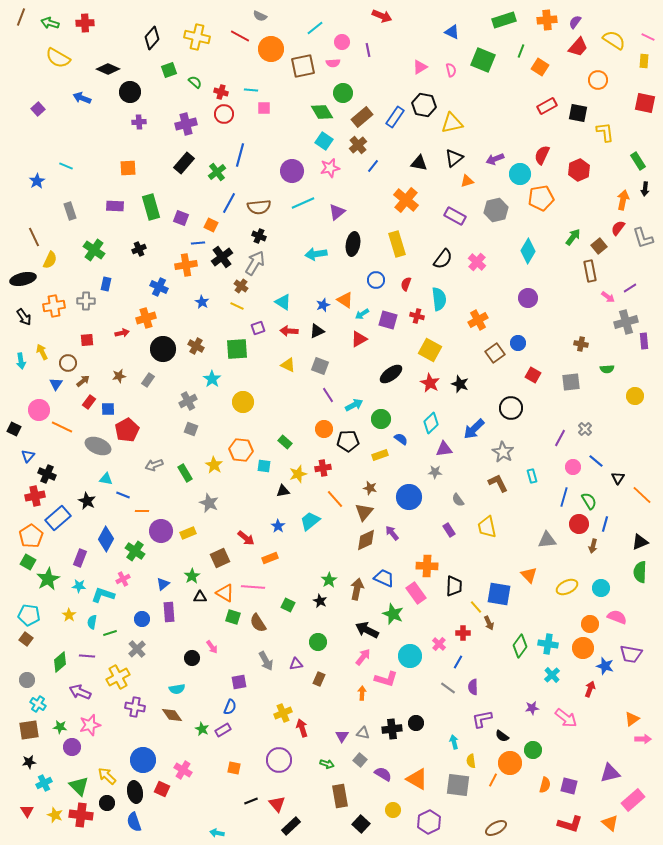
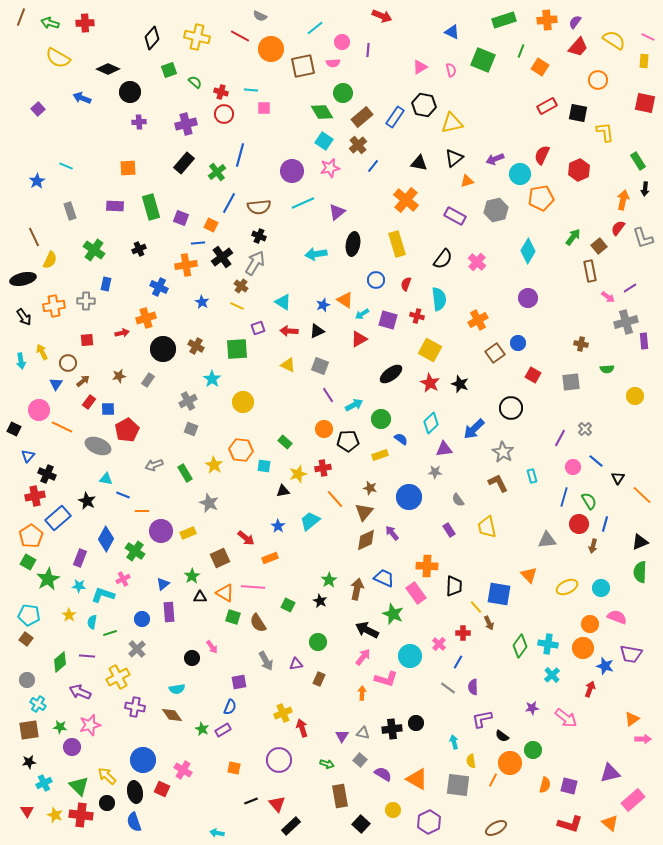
purple line at (368, 50): rotated 16 degrees clockwise
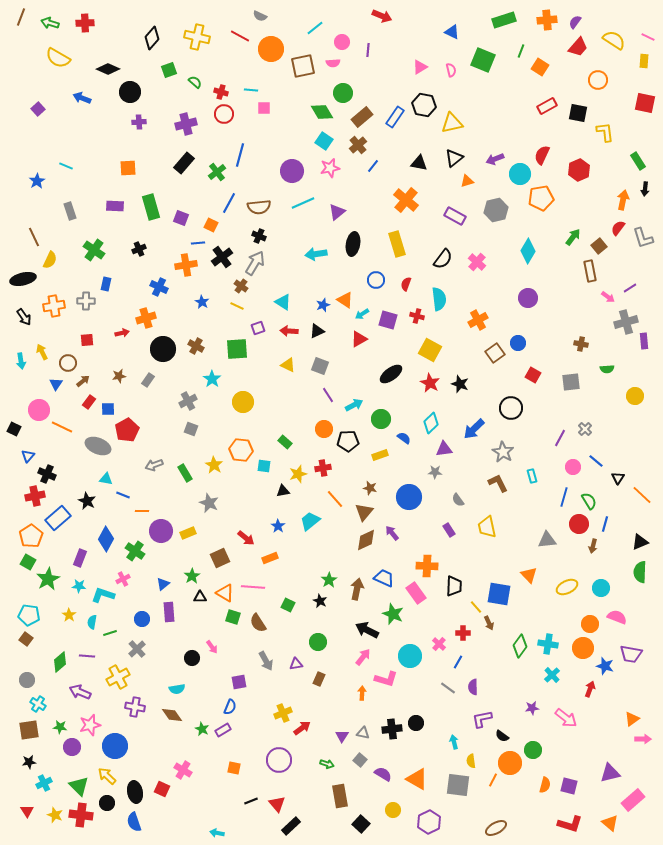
blue semicircle at (401, 439): moved 3 px right, 1 px up
red arrow at (302, 728): rotated 72 degrees clockwise
blue circle at (143, 760): moved 28 px left, 14 px up
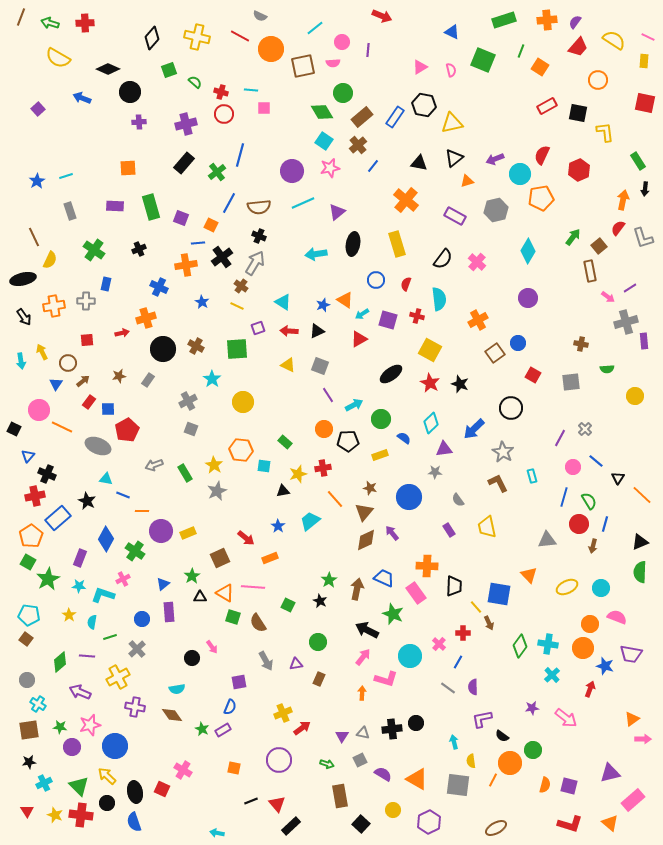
cyan line at (66, 166): moved 10 px down; rotated 40 degrees counterclockwise
gray star at (209, 503): moved 8 px right, 12 px up; rotated 24 degrees clockwise
green line at (110, 633): moved 4 px down
gray square at (360, 760): rotated 24 degrees clockwise
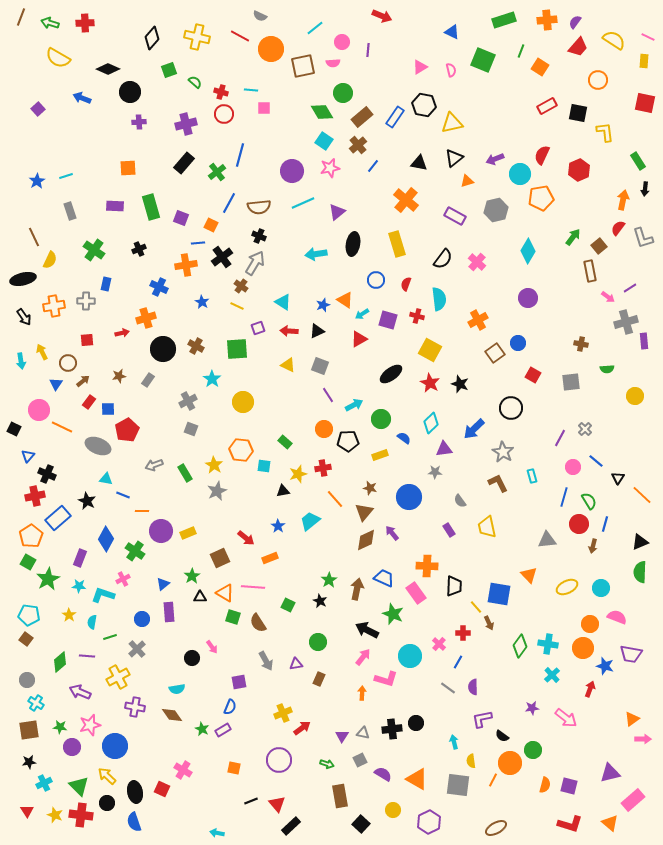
gray semicircle at (458, 500): moved 2 px right, 1 px down
cyan cross at (38, 704): moved 2 px left, 1 px up
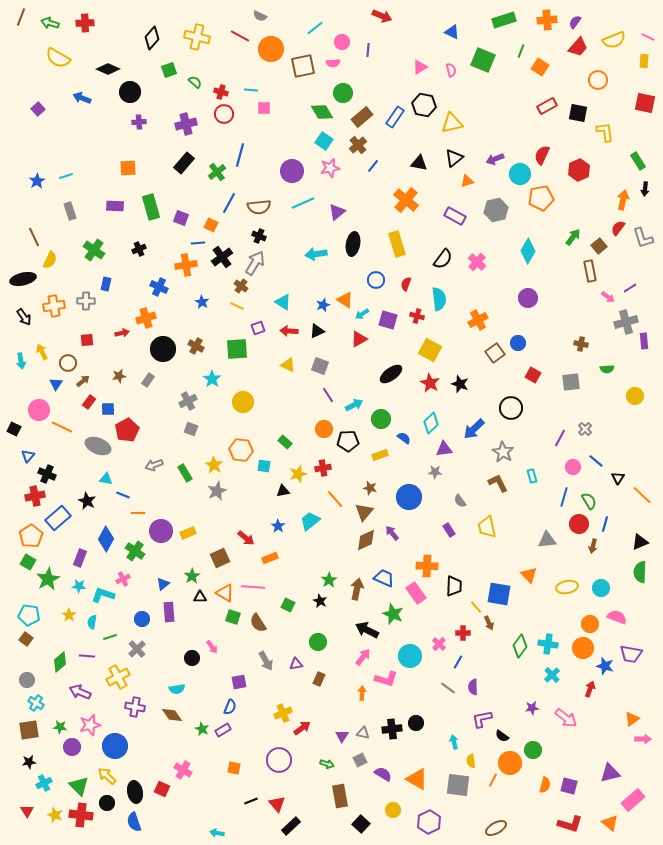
yellow semicircle at (614, 40): rotated 125 degrees clockwise
orange line at (142, 511): moved 4 px left, 2 px down
yellow ellipse at (567, 587): rotated 15 degrees clockwise
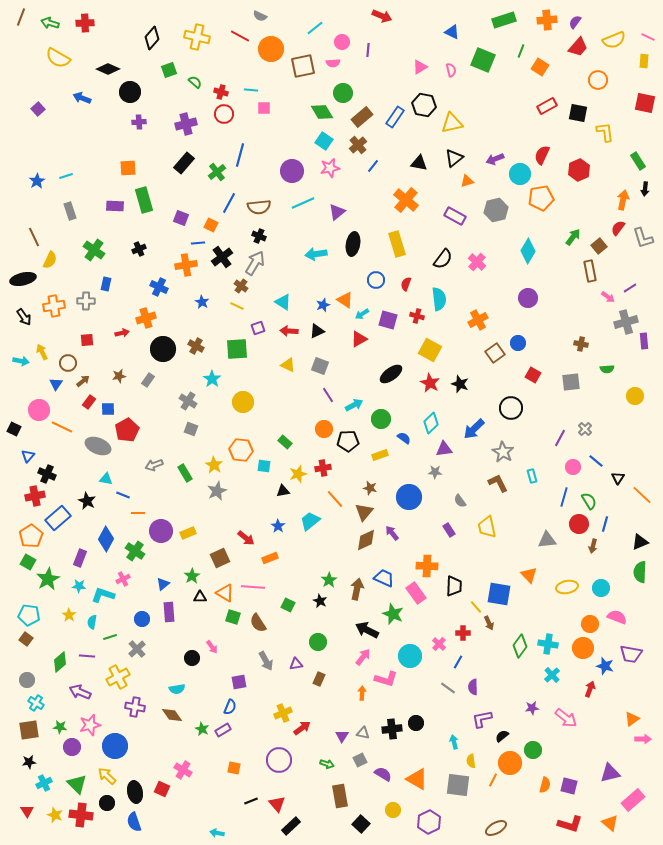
green rectangle at (151, 207): moved 7 px left, 7 px up
cyan arrow at (21, 361): rotated 70 degrees counterclockwise
gray cross at (188, 401): rotated 30 degrees counterclockwise
black semicircle at (502, 736): rotated 104 degrees clockwise
green triangle at (79, 786): moved 2 px left, 2 px up
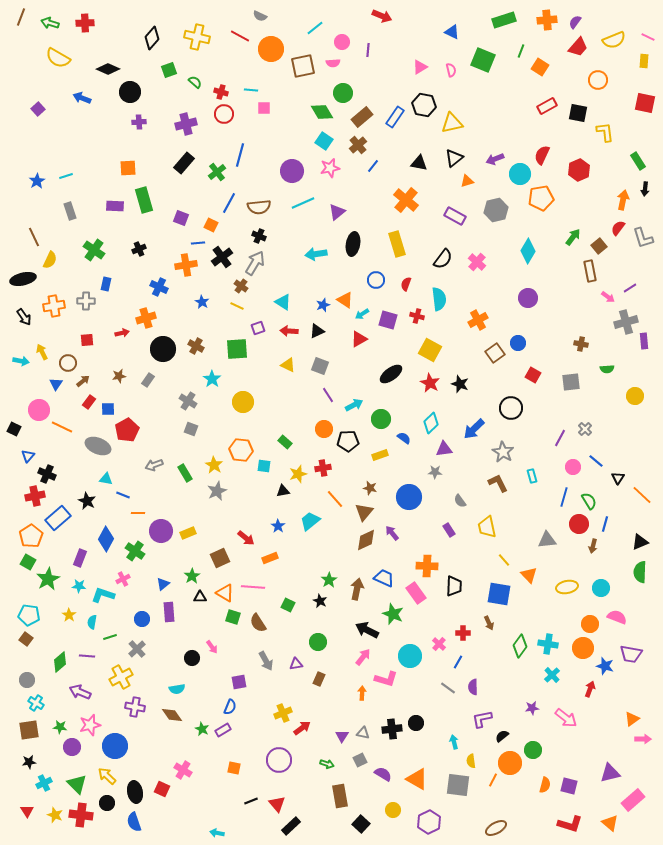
yellow line at (476, 607): moved 28 px right, 47 px up
yellow cross at (118, 677): moved 3 px right
